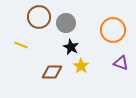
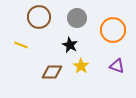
gray circle: moved 11 px right, 5 px up
black star: moved 1 px left, 2 px up
purple triangle: moved 4 px left, 3 px down
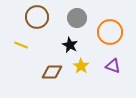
brown circle: moved 2 px left
orange circle: moved 3 px left, 2 px down
purple triangle: moved 4 px left
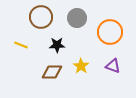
brown circle: moved 4 px right
black star: moved 13 px left; rotated 28 degrees counterclockwise
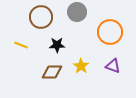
gray circle: moved 6 px up
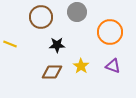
yellow line: moved 11 px left, 1 px up
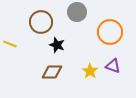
brown circle: moved 5 px down
black star: rotated 21 degrees clockwise
yellow star: moved 9 px right, 5 px down
